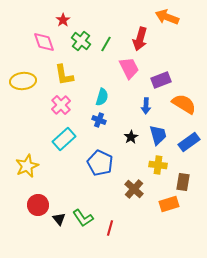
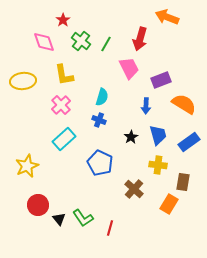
orange rectangle: rotated 42 degrees counterclockwise
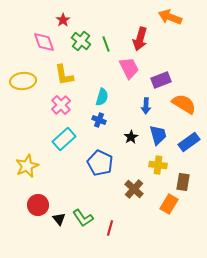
orange arrow: moved 3 px right
green line: rotated 49 degrees counterclockwise
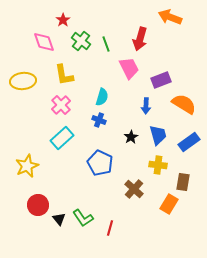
cyan rectangle: moved 2 px left, 1 px up
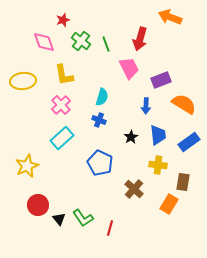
red star: rotated 16 degrees clockwise
blue trapezoid: rotated 10 degrees clockwise
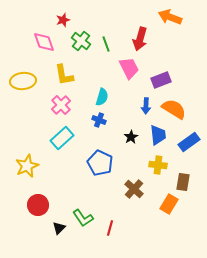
orange semicircle: moved 10 px left, 5 px down
black triangle: moved 9 px down; rotated 24 degrees clockwise
